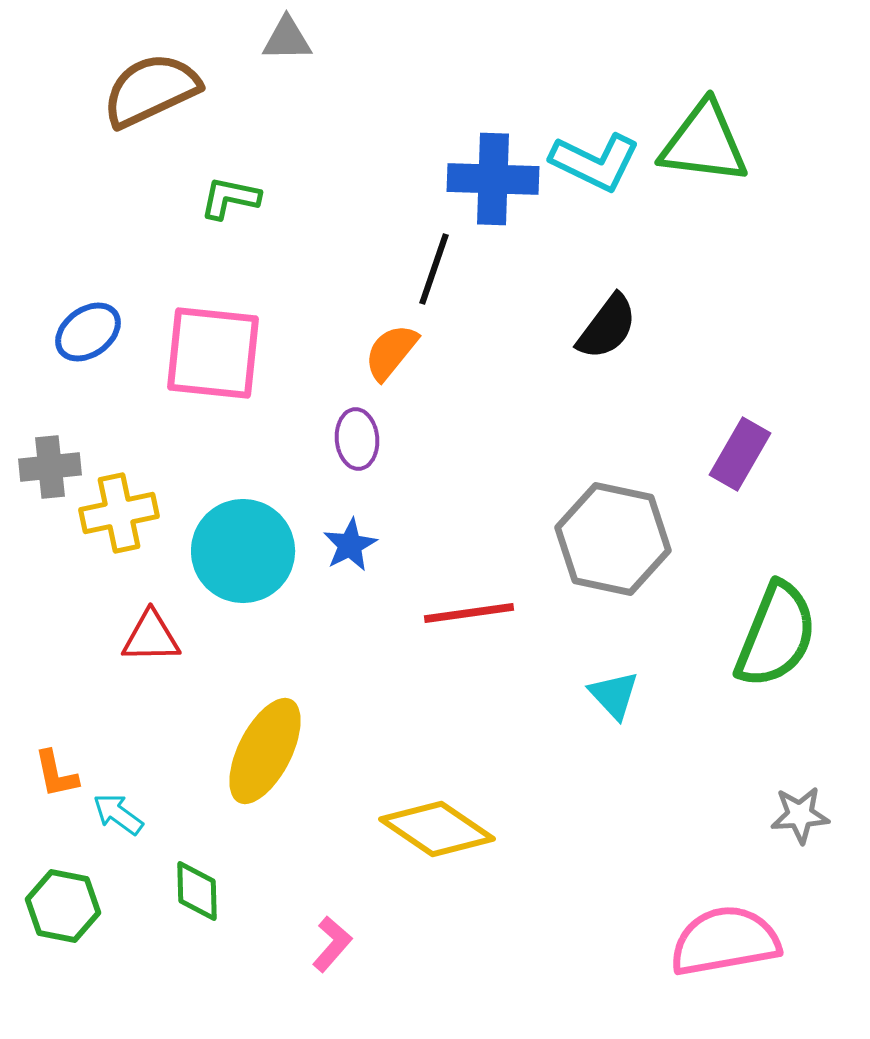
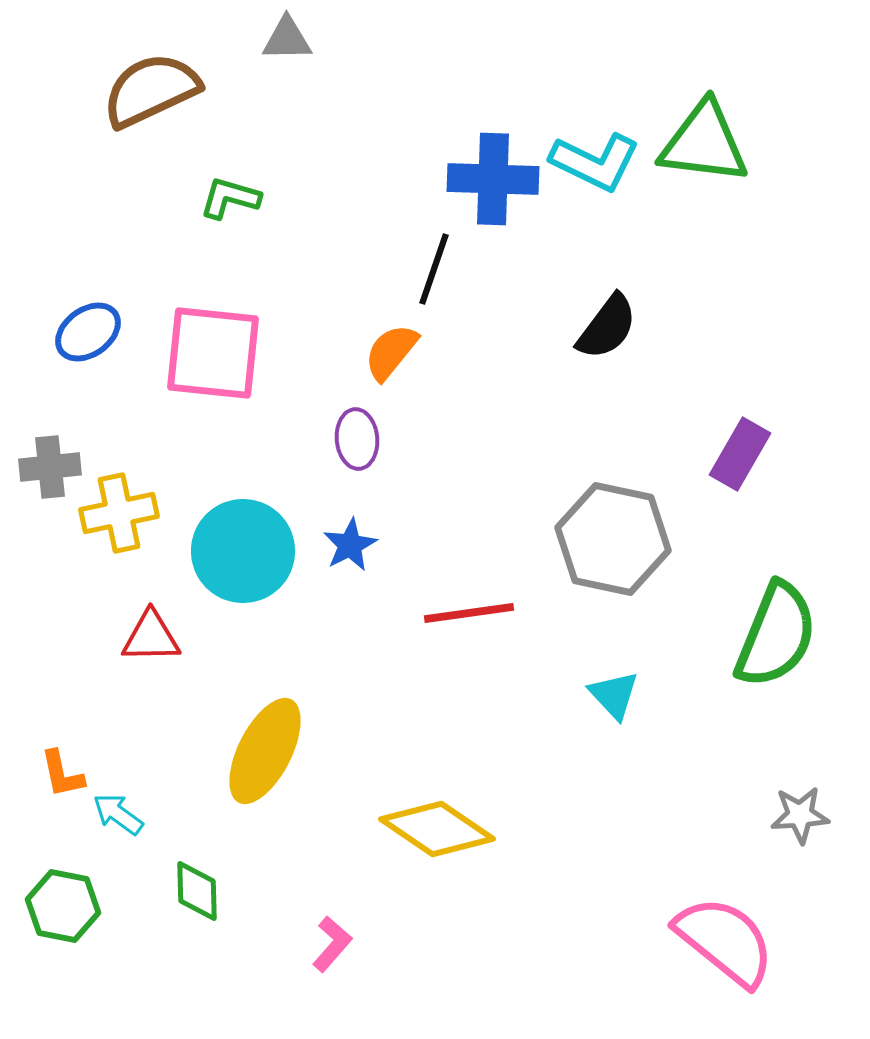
green L-shape: rotated 4 degrees clockwise
orange L-shape: moved 6 px right
pink semicircle: rotated 49 degrees clockwise
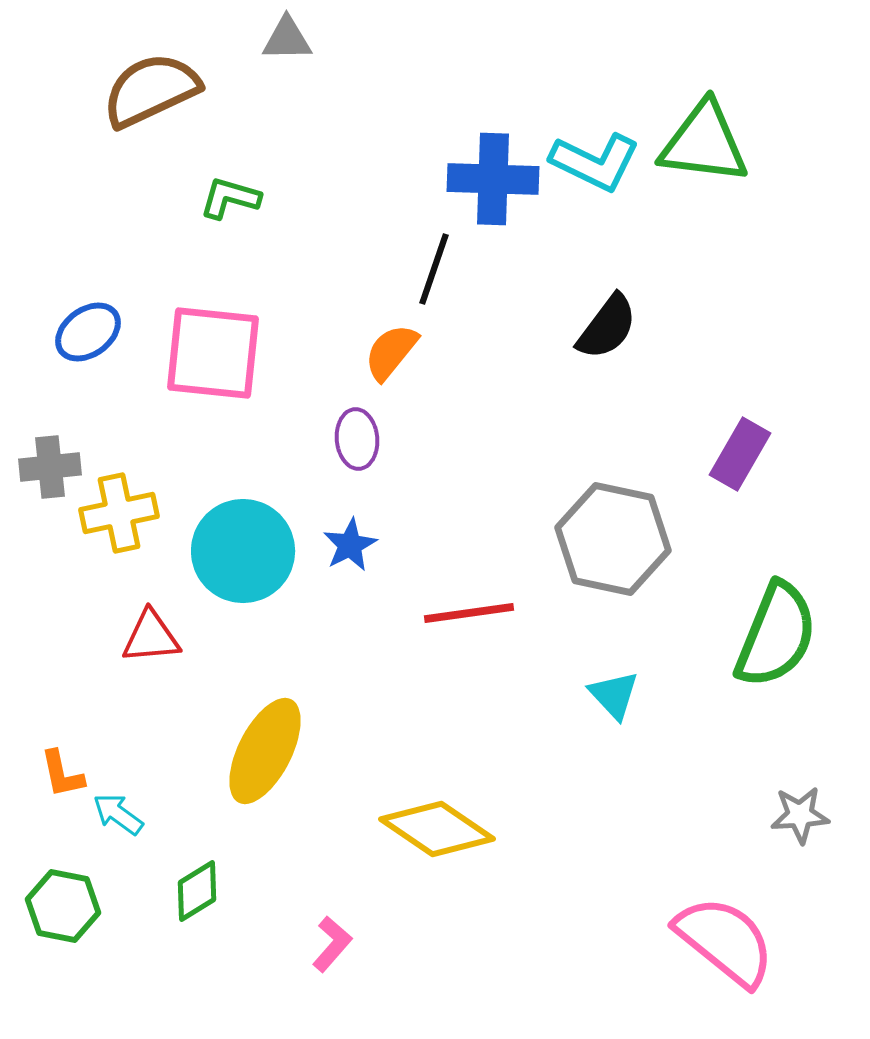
red triangle: rotated 4 degrees counterclockwise
green diamond: rotated 60 degrees clockwise
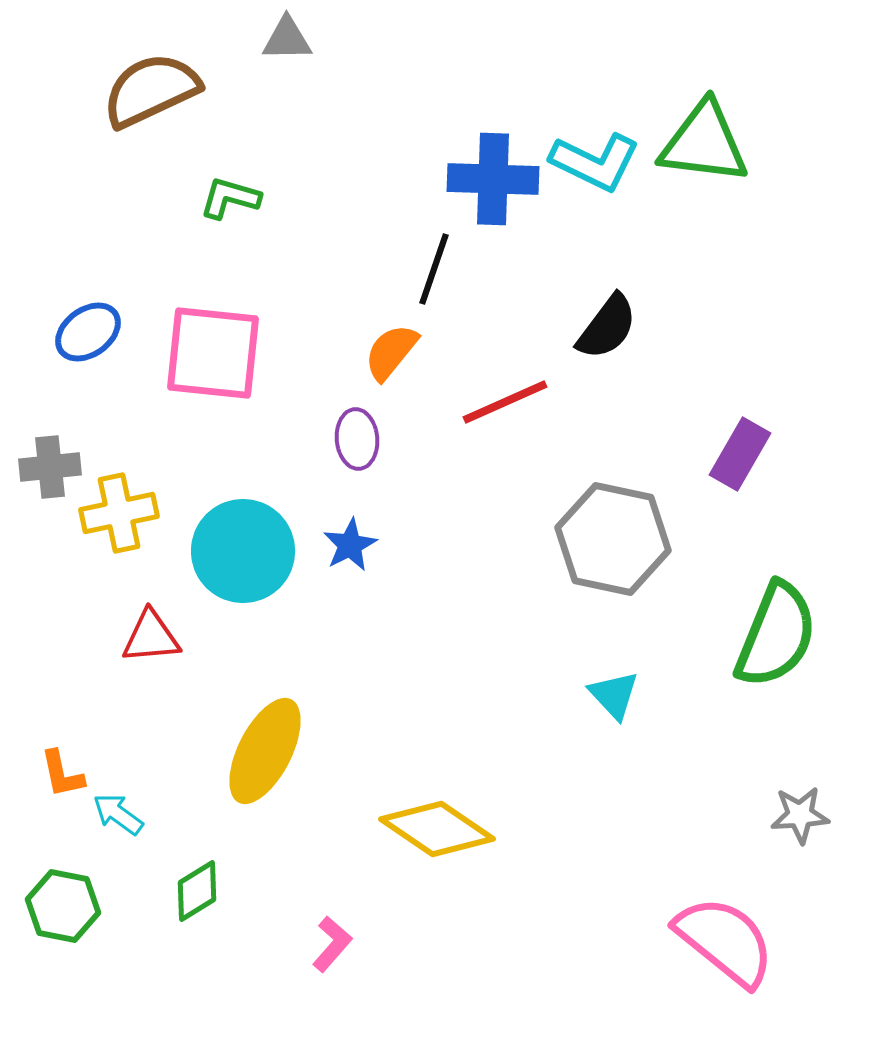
red line: moved 36 px right, 211 px up; rotated 16 degrees counterclockwise
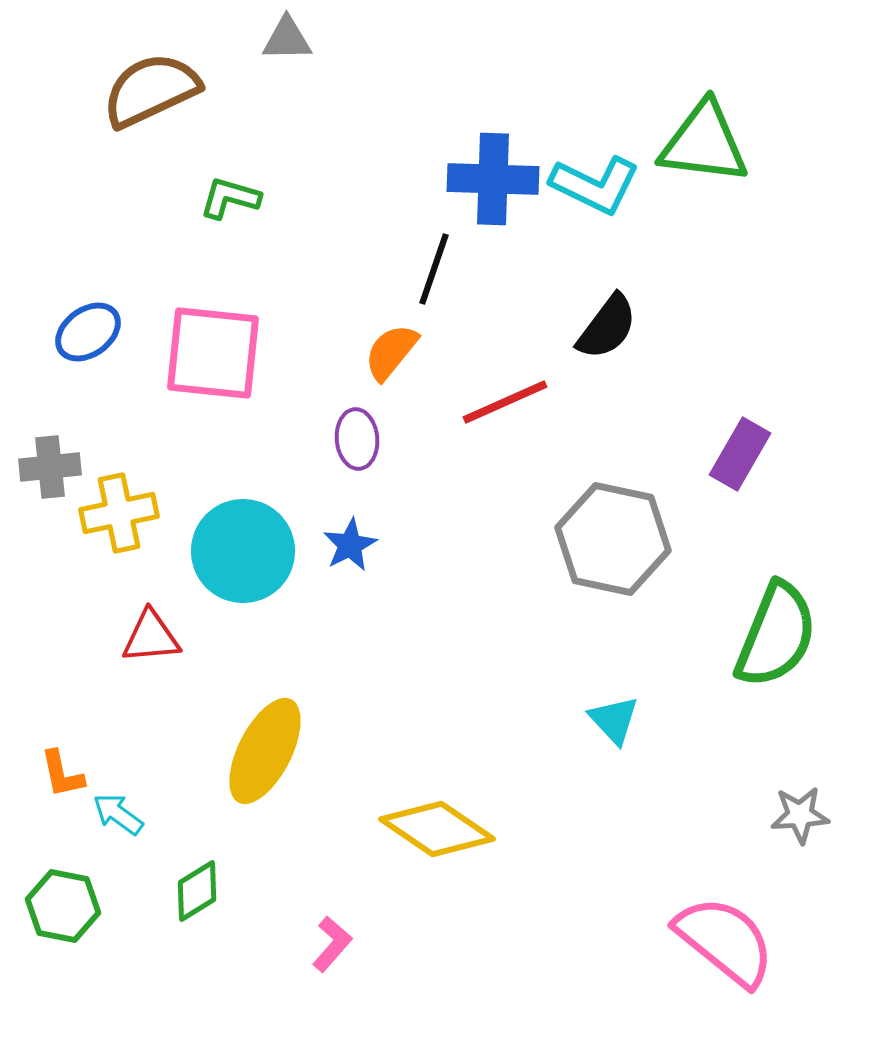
cyan L-shape: moved 23 px down
cyan triangle: moved 25 px down
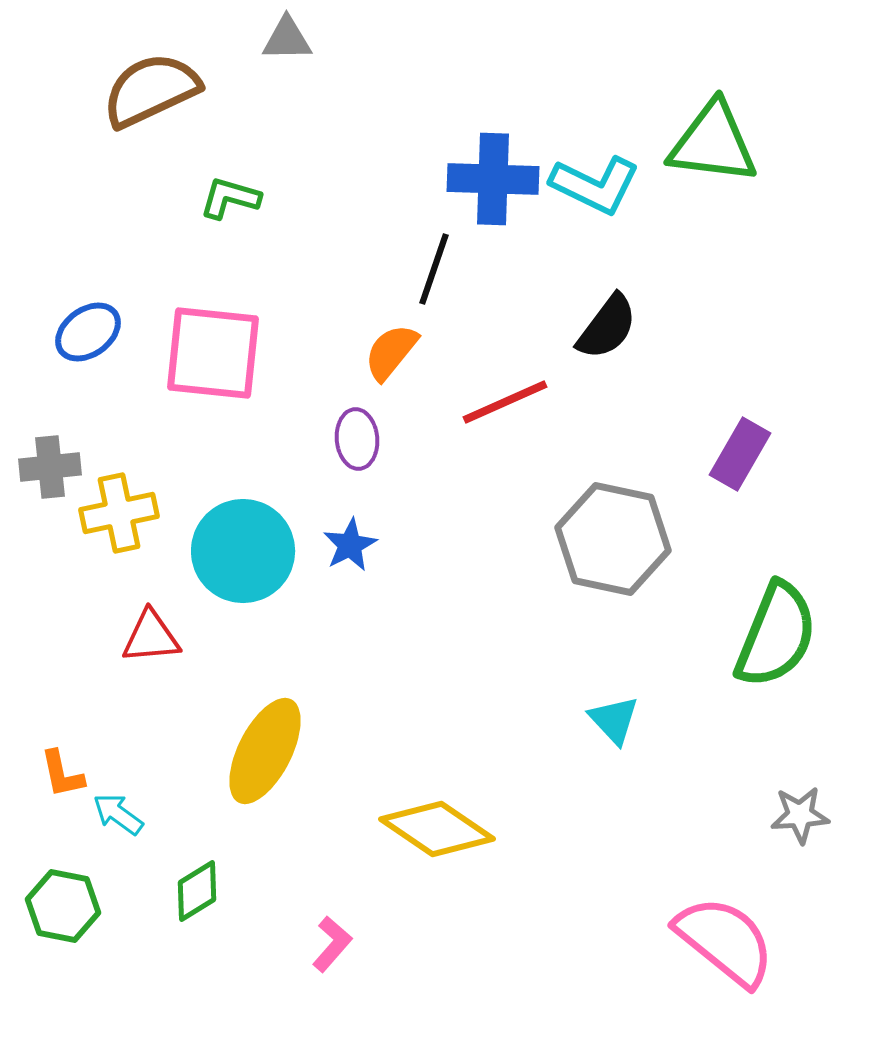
green triangle: moved 9 px right
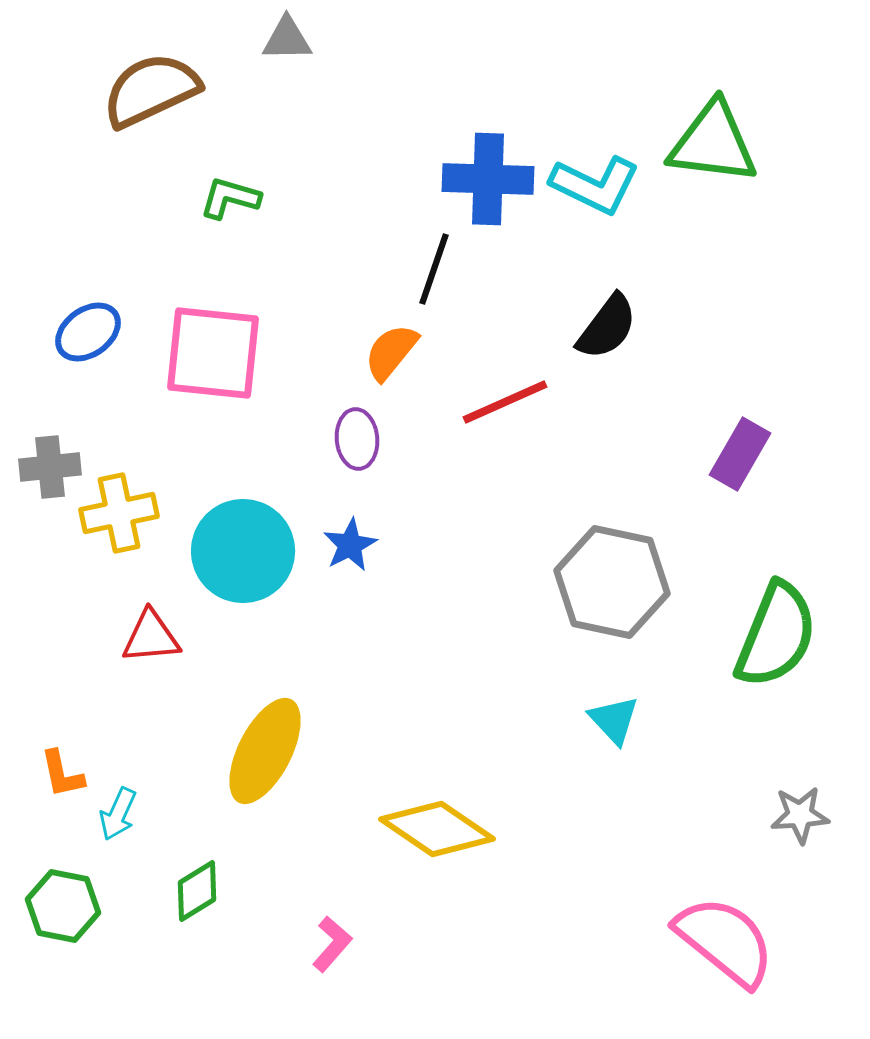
blue cross: moved 5 px left
gray hexagon: moved 1 px left, 43 px down
cyan arrow: rotated 102 degrees counterclockwise
